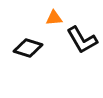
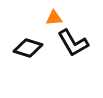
black L-shape: moved 9 px left, 3 px down
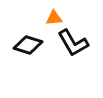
black diamond: moved 3 px up
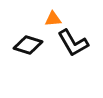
orange triangle: moved 1 px left, 1 px down
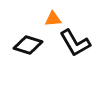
black L-shape: moved 2 px right
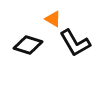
orange triangle: rotated 36 degrees clockwise
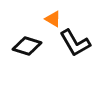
black diamond: moved 1 px left, 1 px down
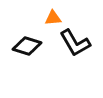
orange triangle: moved 1 px up; rotated 36 degrees counterclockwise
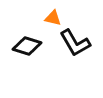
orange triangle: rotated 18 degrees clockwise
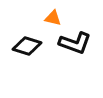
black L-shape: rotated 40 degrees counterclockwise
